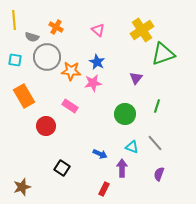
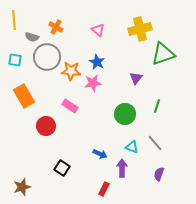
yellow cross: moved 2 px left, 1 px up; rotated 20 degrees clockwise
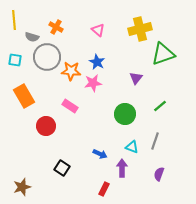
green line: moved 3 px right; rotated 32 degrees clockwise
gray line: moved 2 px up; rotated 60 degrees clockwise
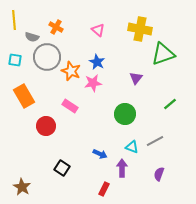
yellow cross: rotated 25 degrees clockwise
orange star: rotated 18 degrees clockwise
green line: moved 10 px right, 2 px up
gray line: rotated 42 degrees clockwise
brown star: rotated 24 degrees counterclockwise
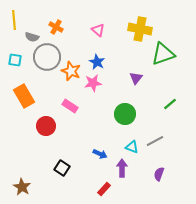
red rectangle: rotated 16 degrees clockwise
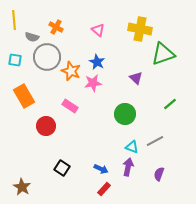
purple triangle: rotated 24 degrees counterclockwise
blue arrow: moved 1 px right, 15 px down
purple arrow: moved 6 px right, 1 px up; rotated 12 degrees clockwise
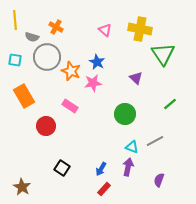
yellow line: moved 1 px right
pink triangle: moved 7 px right
green triangle: rotated 45 degrees counterclockwise
blue arrow: rotated 96 degrees clockwise
purple semicircle: moved 6 px down
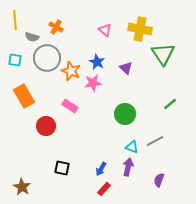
gray circle: moved 1 px down
purple triangle: moved 10 px left, 10 px up
black square: rotated 21 degrees counterclockwise
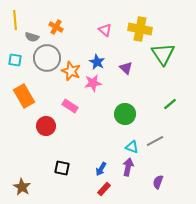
purple semicircle: moved 1 px left, 2 px down
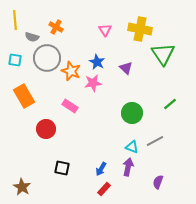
pink triangle: rotated 16 degrees clockwise
green circle: moved 7 px right, 1 px up
red circle: moved 3 px down
